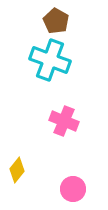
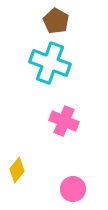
cyan cross: moved 3 px down
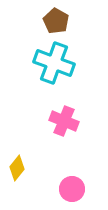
cyan cross: moved 4 px right
yellow diamond: moved 2 px up
pink circle: moved 1 px left
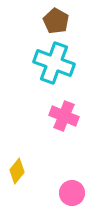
pink cross: moved 5 px up
yellow diamond: moved 3 px down
pink circle: moved 4 px down
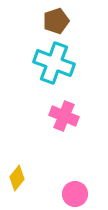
brown pentagon: rotated 25 degrees clockwise
yellow diamond: moved 7 px down
pink circle: moved 3 px right, 1 px down
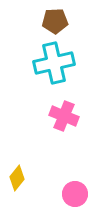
brown pentagon: moved 1 px left; rotated 15 degrees clockwise
cyan cross: rotated 33 degrees counterclockwise
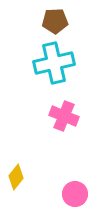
yellow diamond: moved 1 px left, 1 px up
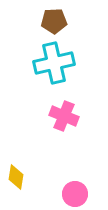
brown pentagon: moved 1 px left
yellow diamond: rotated 30 degrees counterclockwise
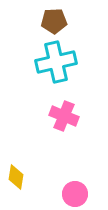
cyan cross: moved 2 px right, 1 px up
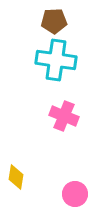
cyan cross: moved 2 px up; rotated 21 degrees clockwise
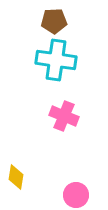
pink circle: moved 1 px right, 1 px down
